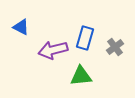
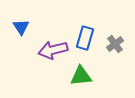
blue triangle: rotated 30 degrees clockwise
gray cross: moved 3 px up
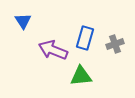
blue triangle: moved 2 px right, 6 px up
gray cross: rotated 18 degrees clockwise
purple arrow: rotated 36 degrees clockwise
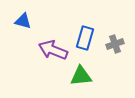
blue triangle: rotated 42 degrees counterclockwise
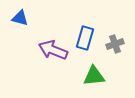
blue triangle: moved 3 px left, 3 px up
green triangle: moved 13 px right
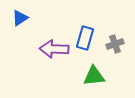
blue triangle: rotated 48 degrees counterclockwise
purple arrow: moved 1 px right, 1 px up; rotated 20 degrees counterclockwise
